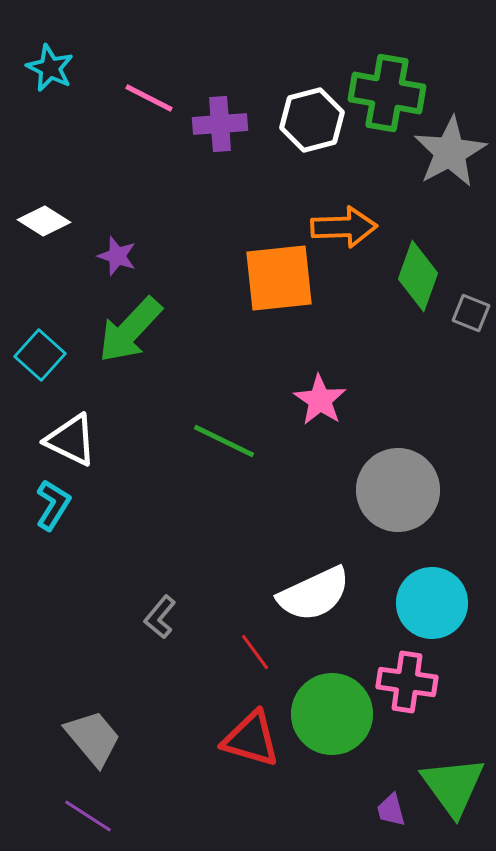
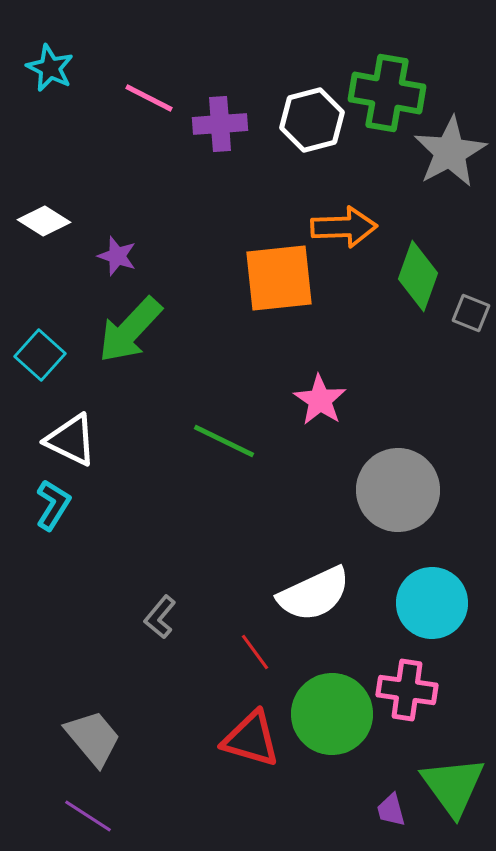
pink cross: moved 8 px down
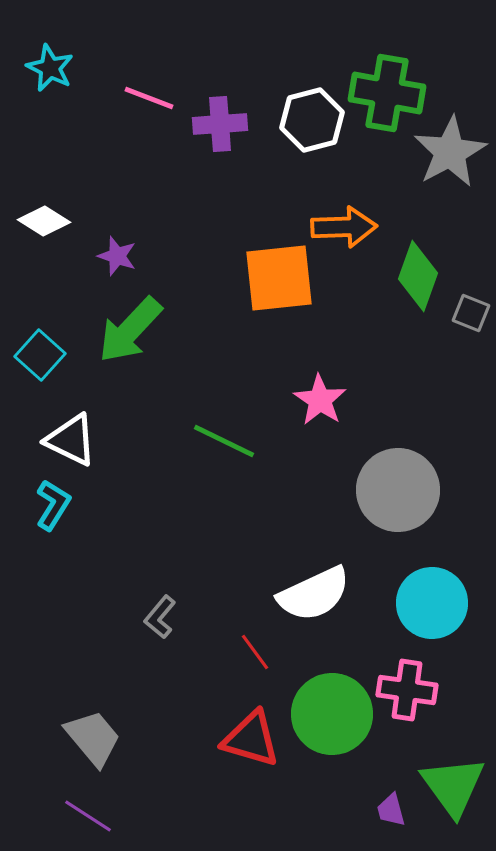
pink line: rotated 6 degrees counterclockwise
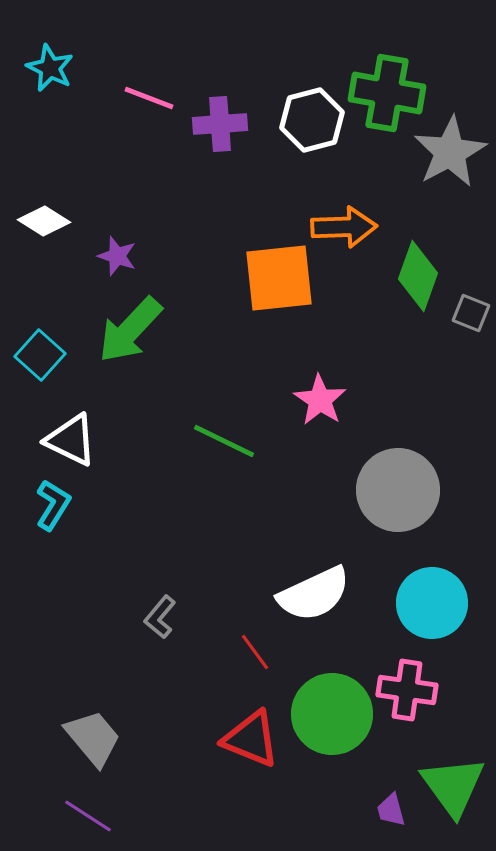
red triangle: rotated 6 degrees clockwise
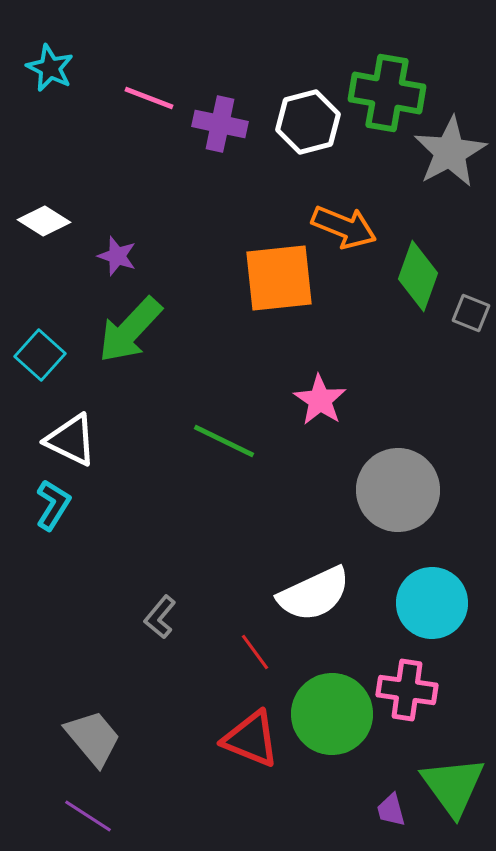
white hexagon: moved 4 px left, 2 px down
purple cross: rotated 16 degrees clockwise
orange arrow: rotated 24 degrees clockwise
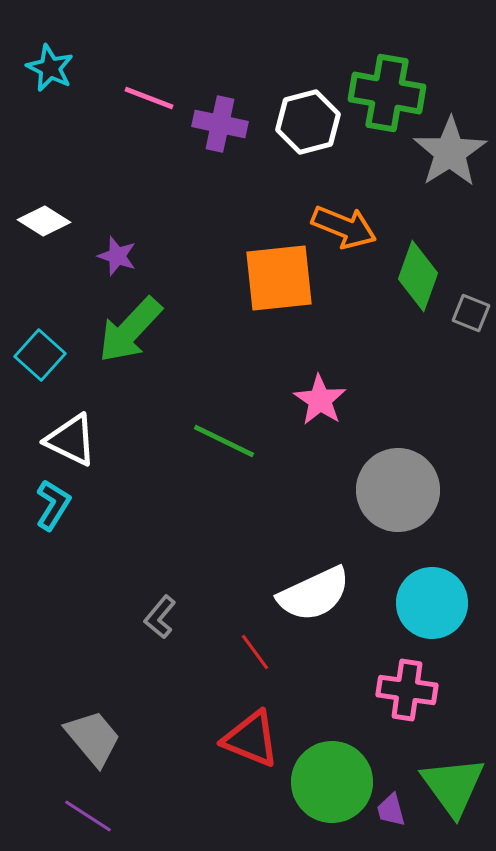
gray star: rotated 4 degrees counterclockwise
green circle: moved 68 px down
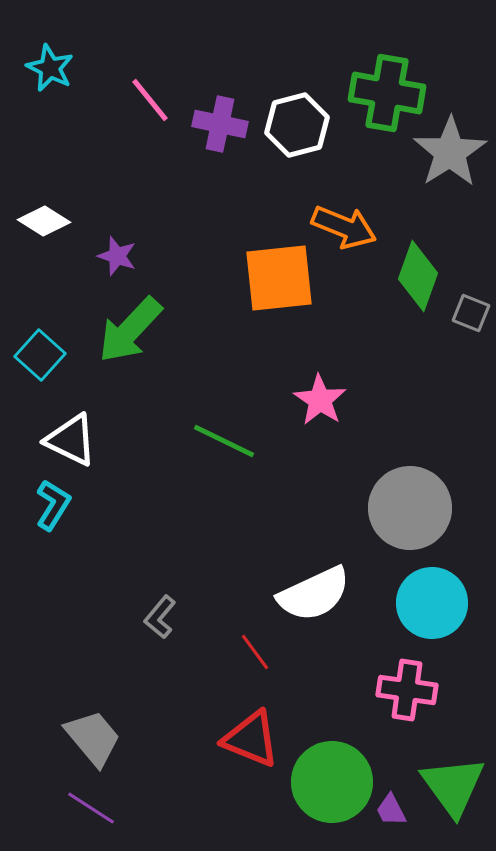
pink line: moved 1 px right, 2 px down; rotated 30 degrees clockwise
white hexagon: moved 11 px left, 3 px down
gray circle: moved 12 px right, 18 px down
purple trapezoid: rotated 12 degrees counterclockwise
purple line: moved 3 px right, 8 px up
